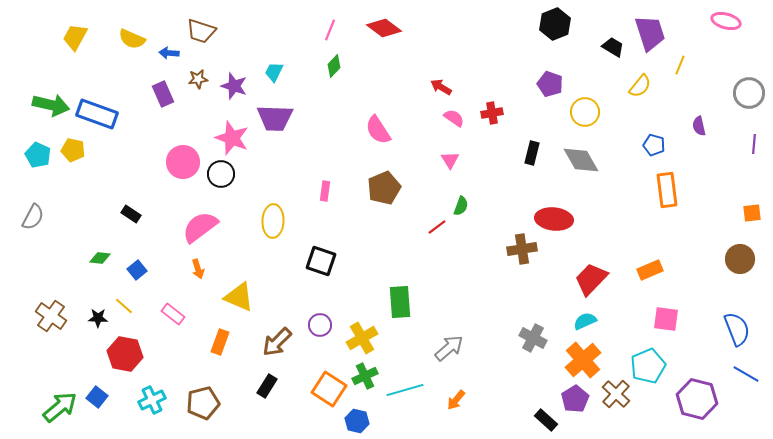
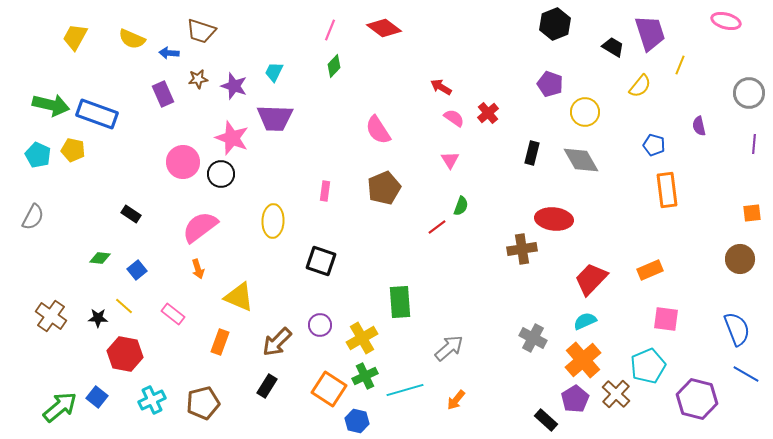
red cross at (492, 113): moved 4 px left; rotated 30 degrees counterclockwise
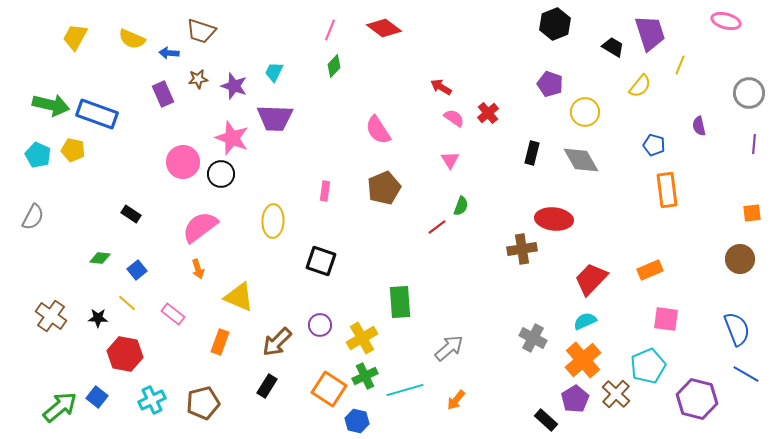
yellow line at (124, 306): moved 3 px right, 3 px up
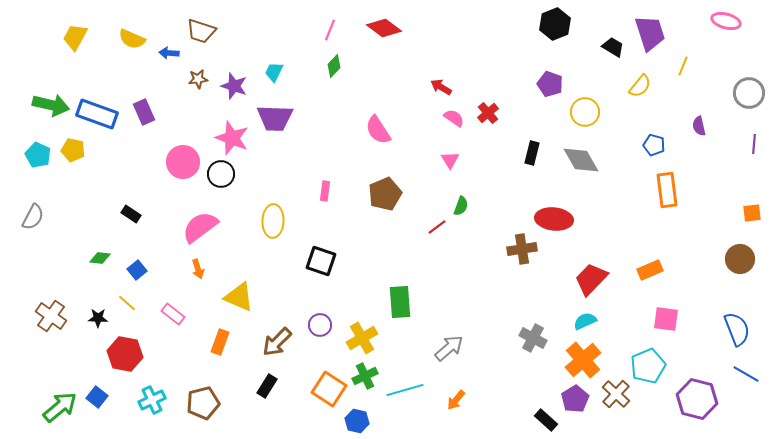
yellow line at (680, 65): moved 3 px right, 1 px down
purple rectangle at (163, 94): moved 19 px left, 18 px down
brown pentagon at (384, 188): moved 1 px right, 6 px down
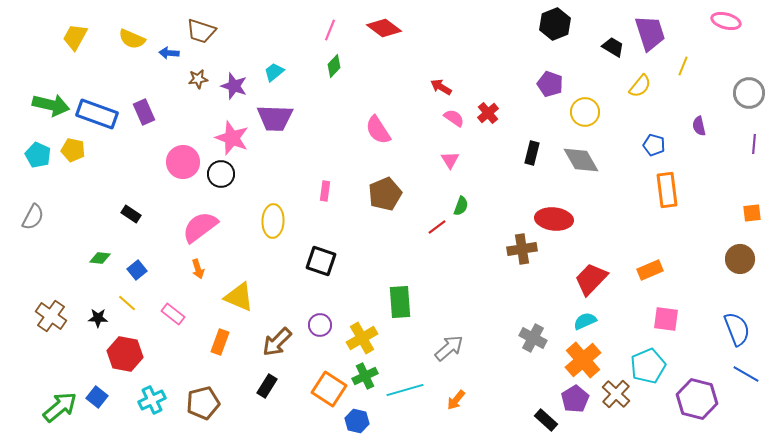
cyan trapezoid at (274, 72): rotated 25 degrees clockwise
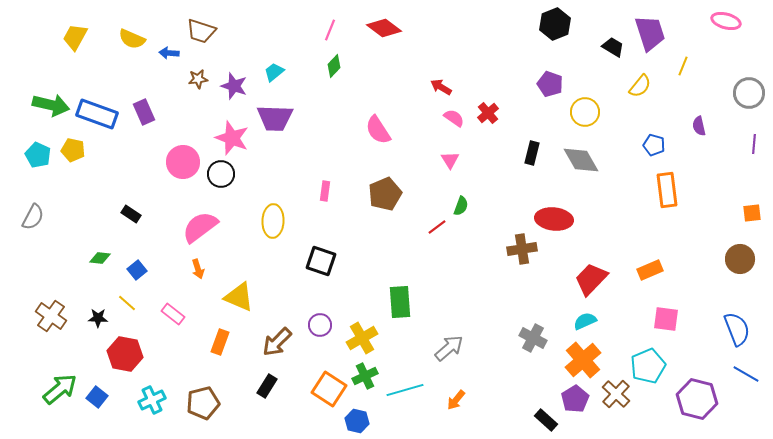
green arrow at (60, 407): moved 18 px up
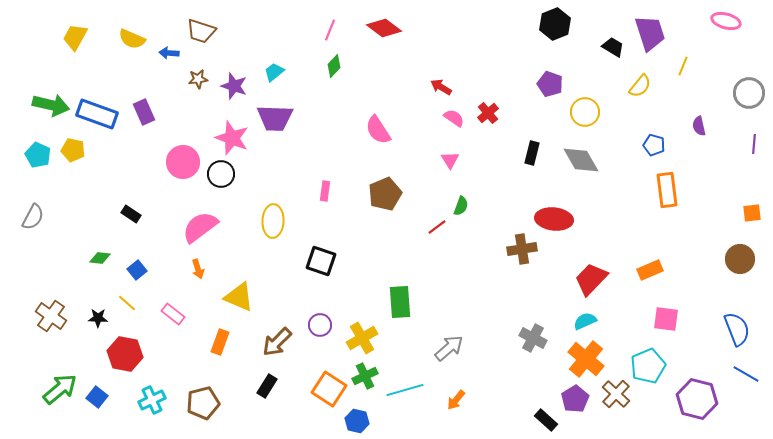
orange cross at (583, 360): moved 3 px right, 1 px up; rotated 9 degrees counterclockwise
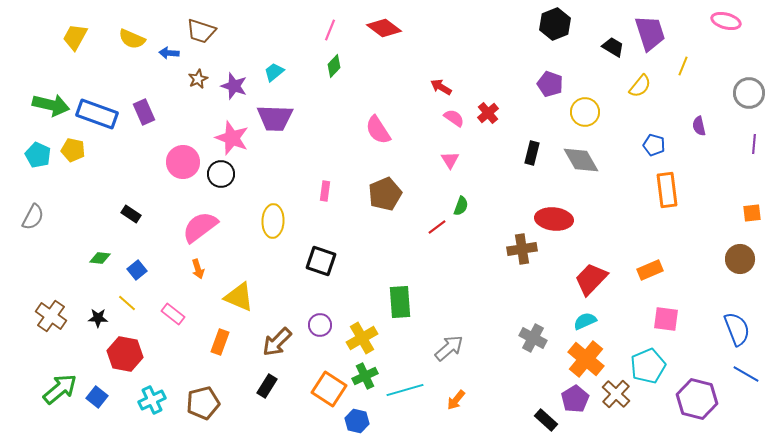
brown star at (198, 79): rotated 18 degrees counterclockwise
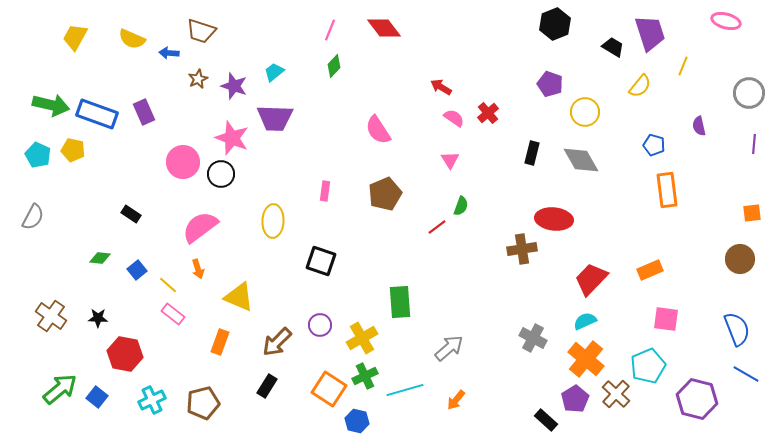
red diamond at (384, 28): rotated 16 degrees clockwise
yellow line at (127, 303): moved 41 px right, 18 px up
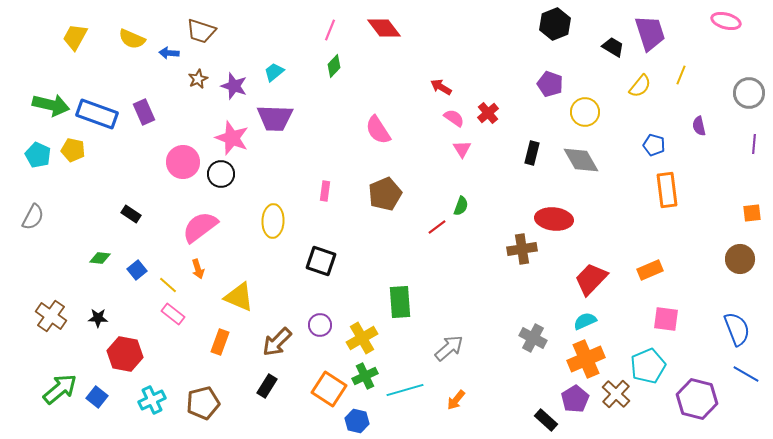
yellow line at (683, 66): moved 2 px left, 9 px down
pink triangle at (450, 160): moved 12 px right, 11 px up
orange cross at (586, 359): rotated 27 degrees clockwise
